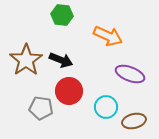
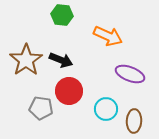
cyan circle: moved 2 px down
brown ellipse: rotated 75 degrees counterclockwise
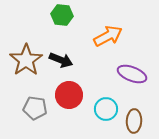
orange arrow: rotated 52 degrees counterclockwise
purple ellipse: moved 2 px right
red circle: moved 4 px down
gray pentagon: moved 6 px left
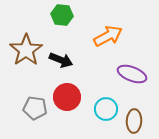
brown star: moved 10 px up
red circle: moved 2 px left, 2 px down
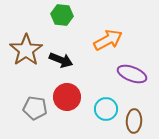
orange arrow: moved 4 px down
